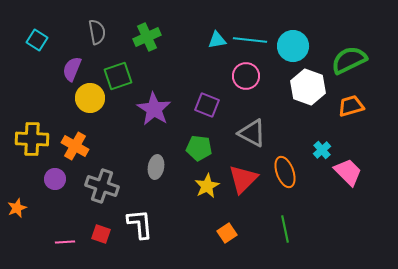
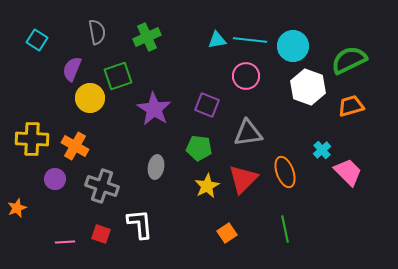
gray triangle: moved 4 px left; rotated 36 degrees counterclockwise
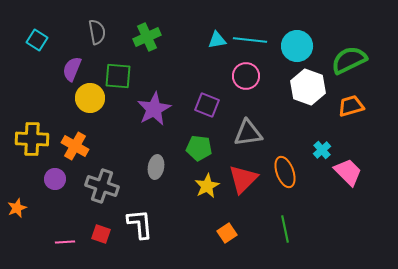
cyan circle: moved 4 px right
green square: rotated 24 degrees clockwise
purple star: rotated 12 degrees clockwise
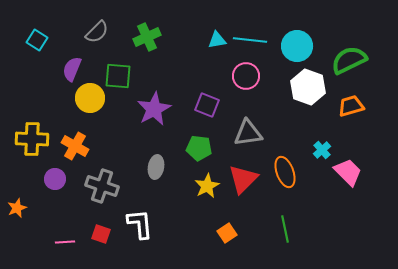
gray semicircle: rotated 55 degrees clockwise
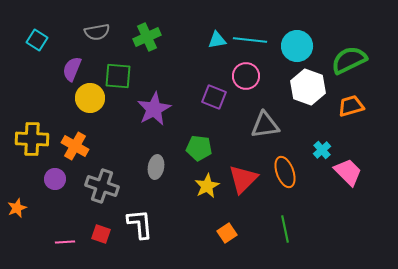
gray semicircle: rotated 35 degrees clockwise
purple square: moved 7 px right, 8 px up
gray triangle: moved 17 px right, 8 px up
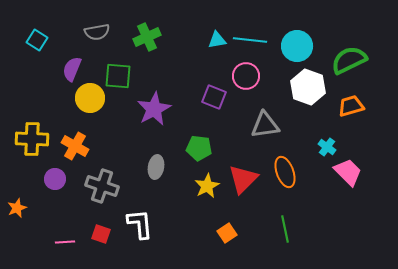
cyan cross: moved 5 px right, 3 px up; rotated 12 degrees counterclockwise
